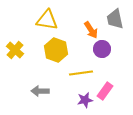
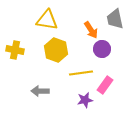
yellow cross: rotated 30 degrees counterclockwise
pink rectangle: moved 6 px up
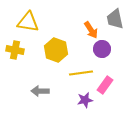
yellow triangle: moved 19 px left, 2 px down
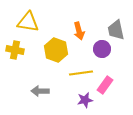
gray trapezoid: moved 1 px right, 11 px down
orange arrow: moved 12 px left, 1 px down; rotated 18 degrees clockwise
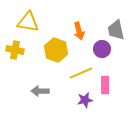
yellow line: rotated 15 degrees counterclockwise
pink rectangle: rotated 36 degrees counterclockwise
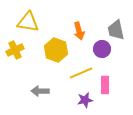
yellow cross: rotated 36 degrees counterclockwise
